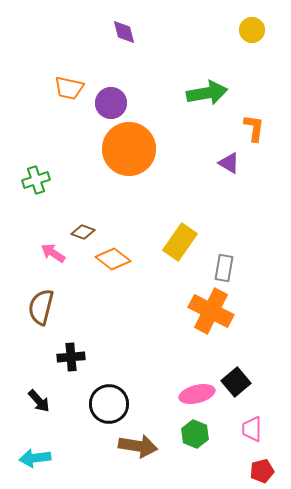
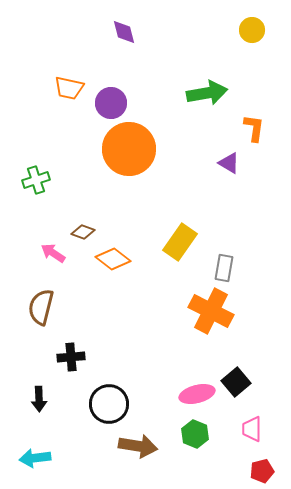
black arrow: moved 2 px up; rotated 40 degrees clockwise
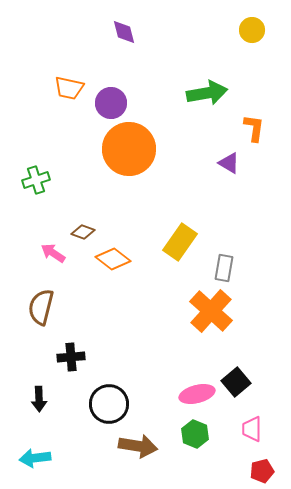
orange cross: rotated 15 degrees clockwise
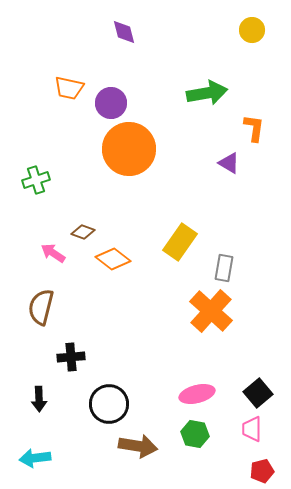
black square: moved 22 px right, 11 px down
green hexagon: rotated 12 degrees counterclockwise
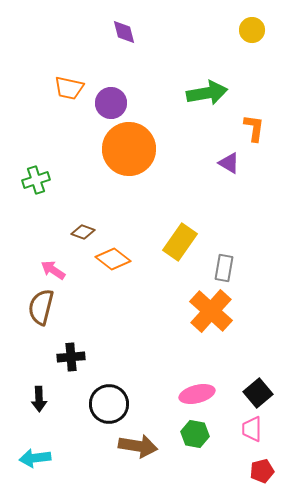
pink arrow: moved 17 px down
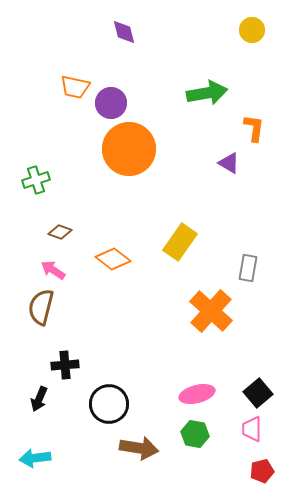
orange trapezoid: moved 6 px right, 1 px up
brown diamond: moved 23 px left
gray rectangle: moved 24 px right
black cross: moved 6 px left, 8 px down
black arrow: rotated 25 degrees clockwise
brown arrow: moved 1 px right, 2 px down
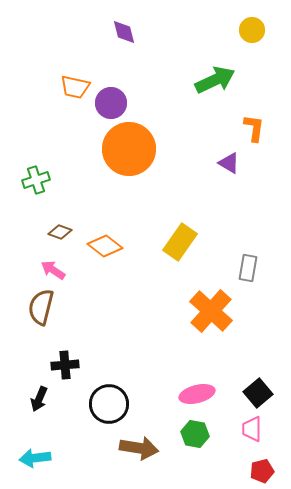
green arrow: moved 8 px right, 13 px up; rotated 15 degrees counterclockwise
orange diamond: moved 8 px left, 13 px up
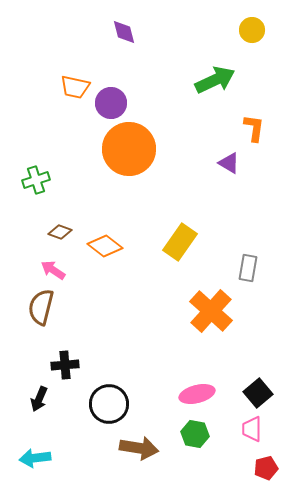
red pentagon: moved 4 px right, 3 px up
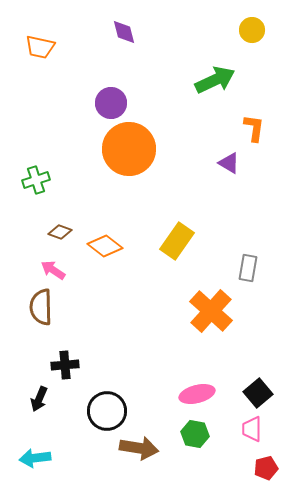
orange trapezoid: moved 35 px left, 40 px up
yellow rectangle: moved 3 px left, 1 px up
brown semicircle: rotated 15 degrees counterclockwise
black circle: moved 2 px left, 7 px down
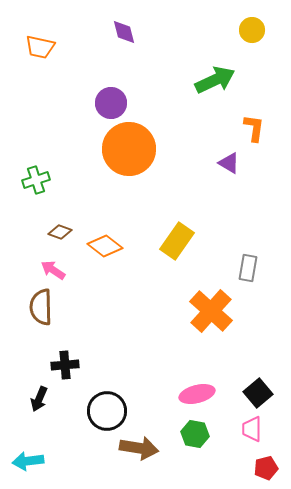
cyan arrow: moved 7 px left, 3 px down
